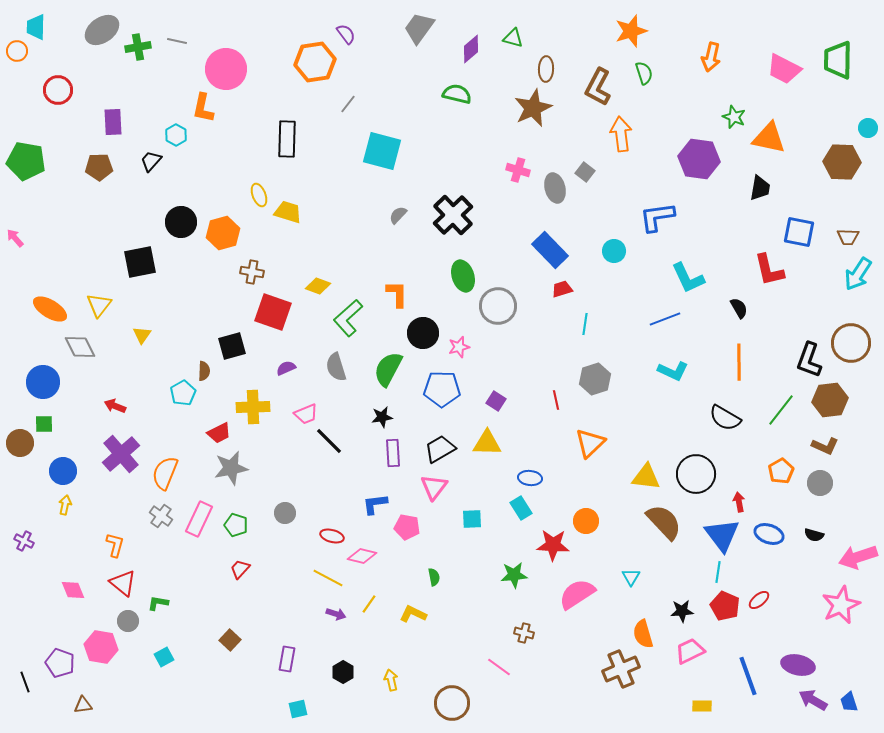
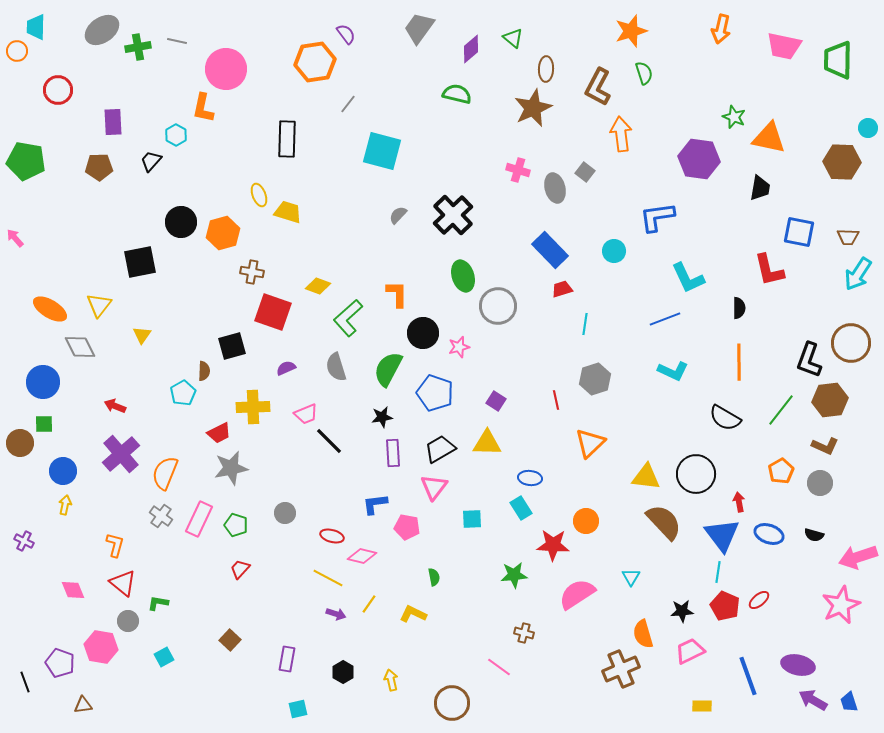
green triangle at (513, 38): rotated 25 degrees clockwise
orange arrow at (711, 57): moved 10 px right, 28 px up
pink trapezoid at (784, 69): moved 23 px up; rotated 15 degrees counterclockwise
black semicircle at (739, 308): rotated 30 degrees clockwise
blue pentagon at (442, 389): moved 7 px left, 4 px down; rotated 18 degrees clockwise
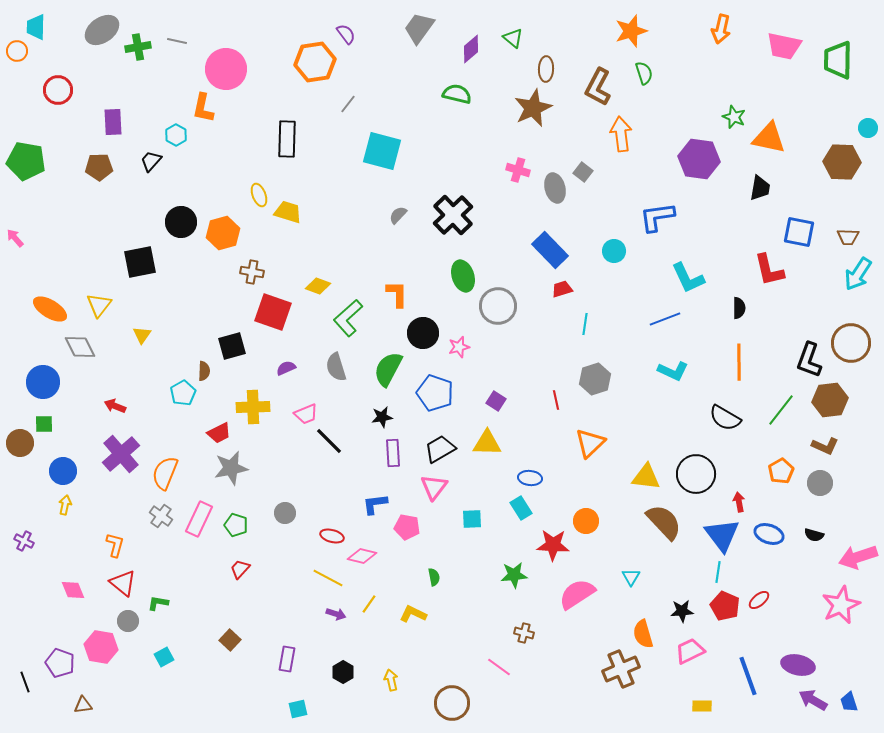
gray square at (585, 172): moved 2 px left
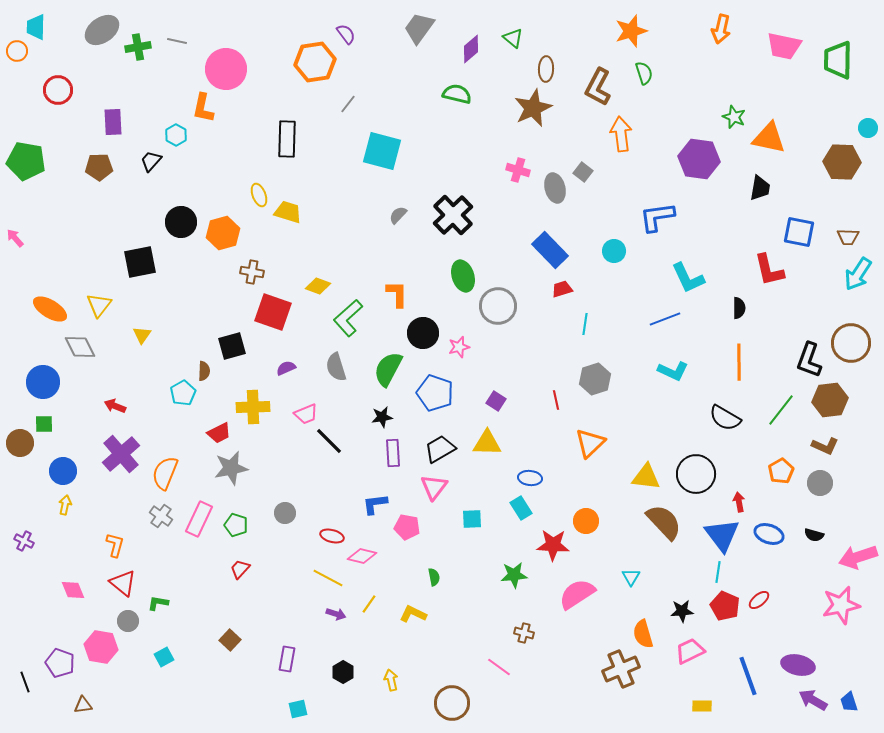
pink star at (841, 605): rotated 12 degrees clockwise
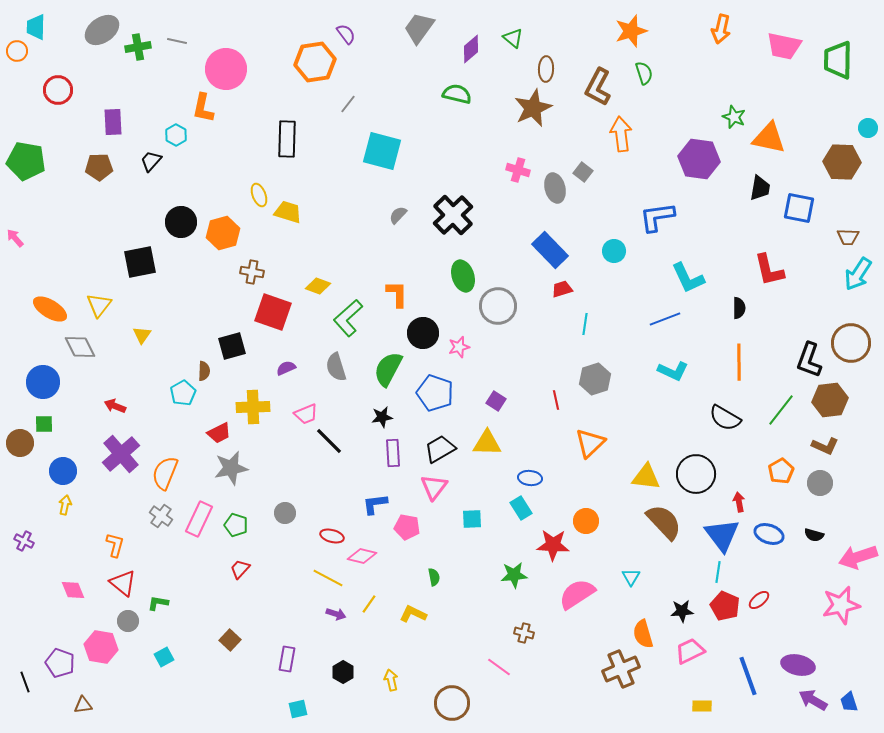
blue square at (799, 232): moved 24 px up
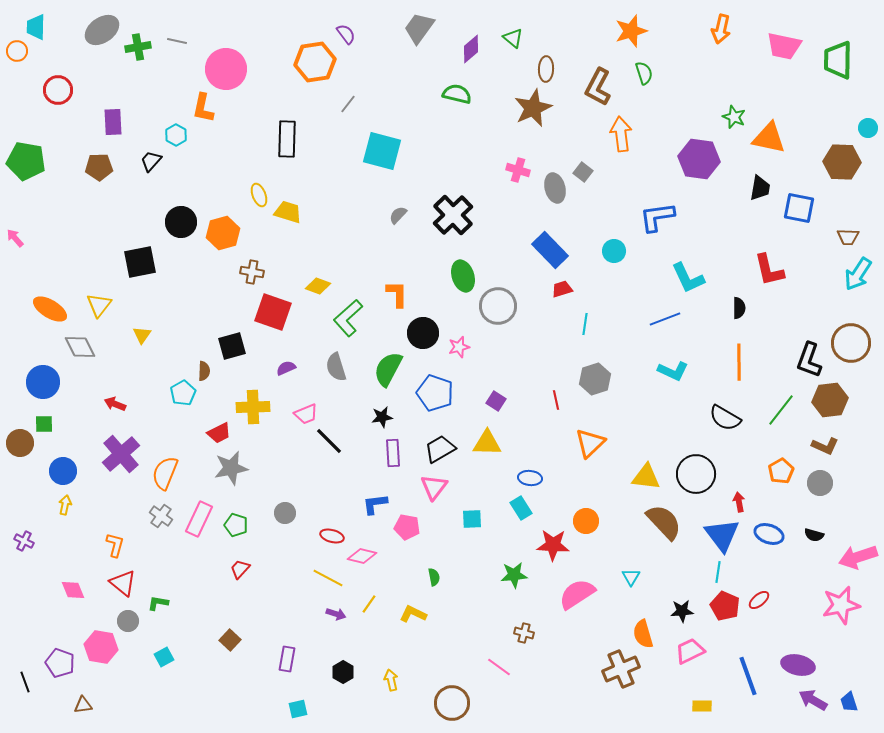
red arrow at (115, 406): moved 2 px up
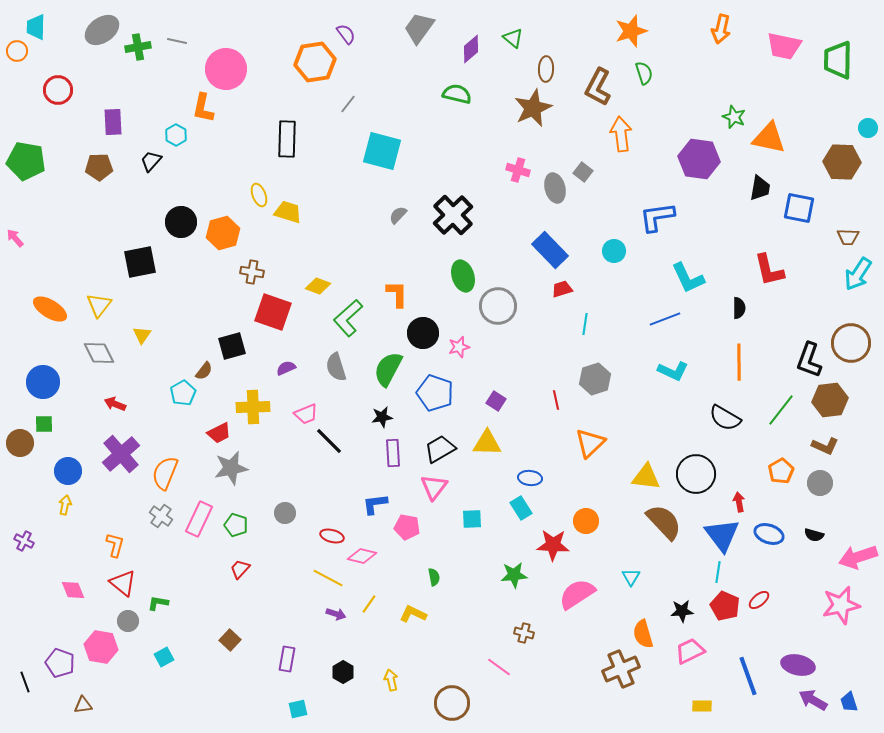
gray diamond at (80, 347): moved 19 px right, 6 px down
brown semicircle at (204, 371): rotated 36 degrees clockwise
blue circle at (63, 471): moved 5 px right
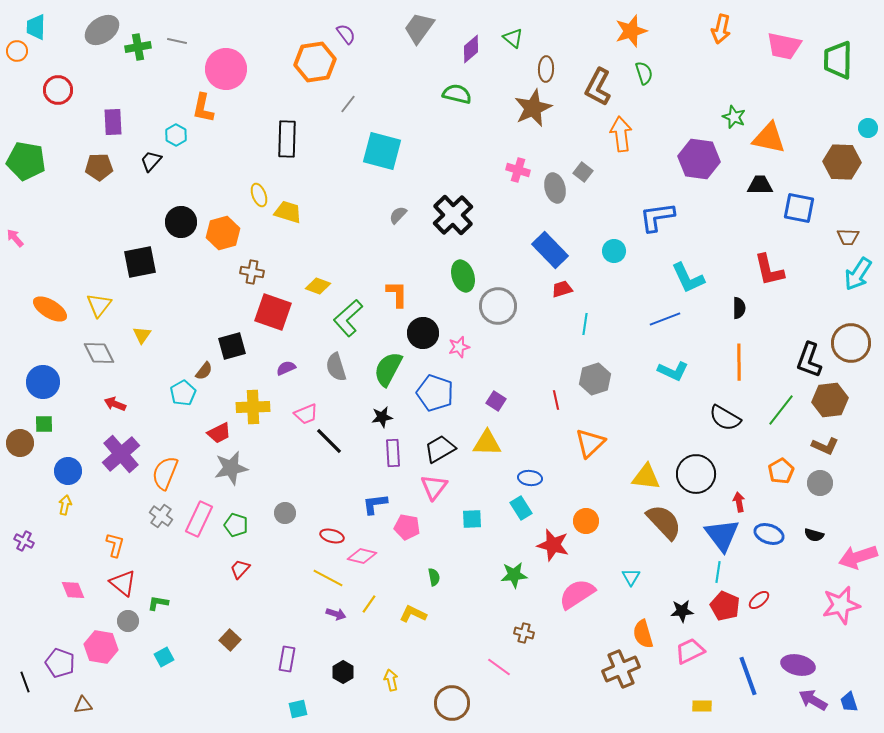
black trapezoid at (760, 188): moved 3 px up; rotated 100 degrees counterclockwise
red star at (553, 545): rotated 12 degrees clockwise
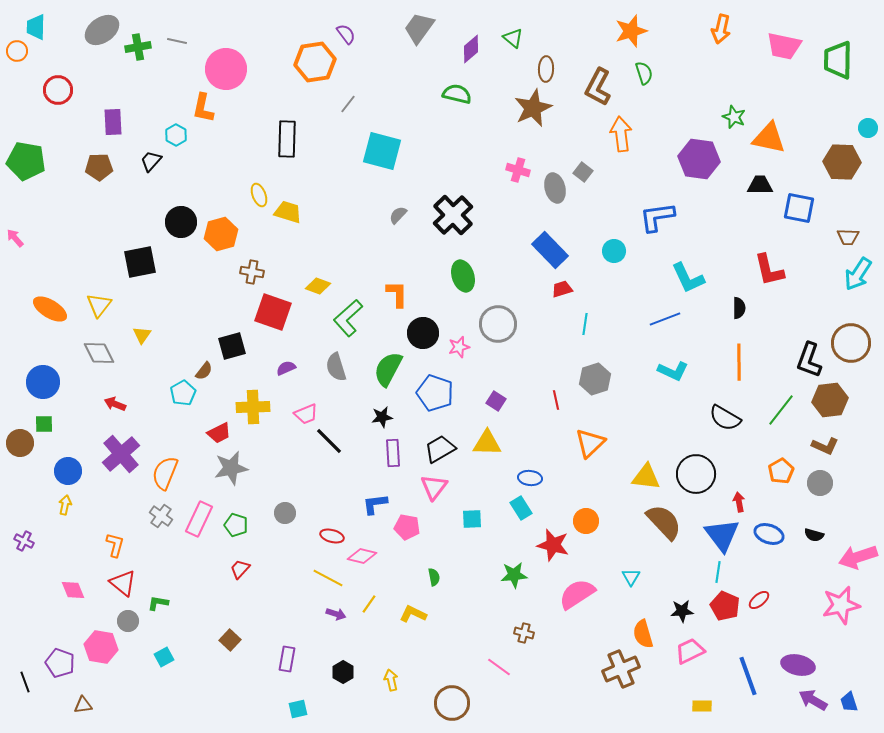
orange hexagon at (223, 233): moved 2 px left, 1 px down
gray circle at (498, 306): moved 18 px down
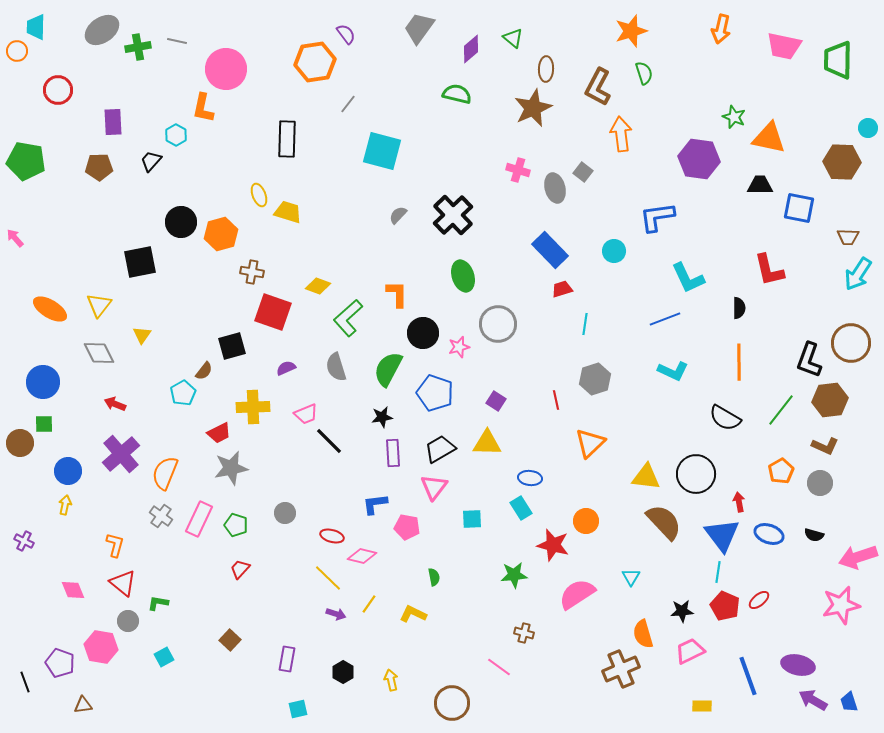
yellow line at (328, 578): rotated 16 degrees clockwise
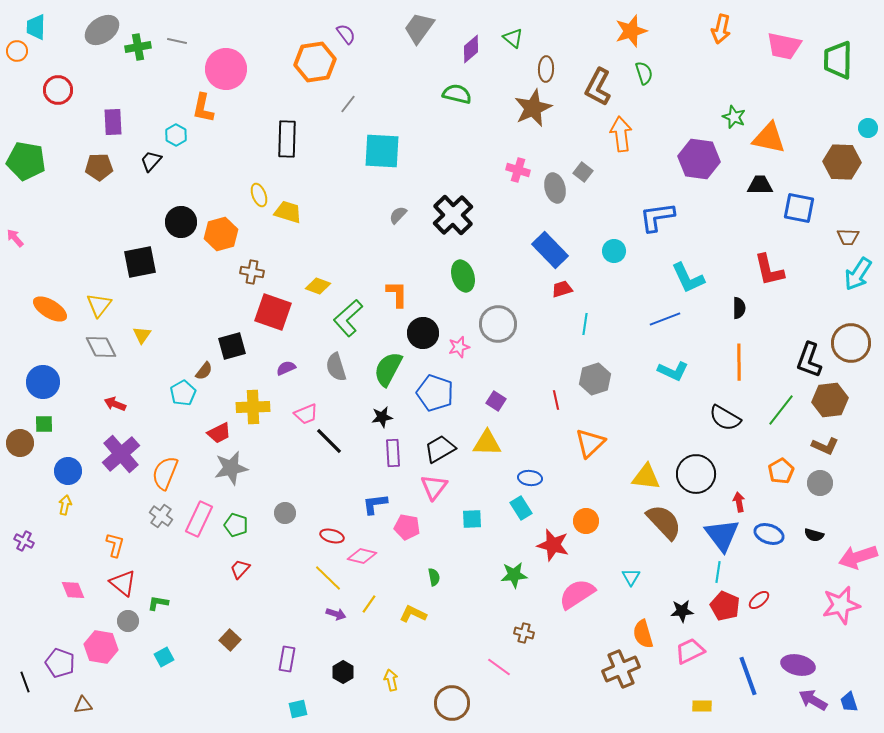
cyan square at (382, 151): rotated 12 degrees counterclockwise
gray diamond at (99, 353): moved 2 px right, 6 px up
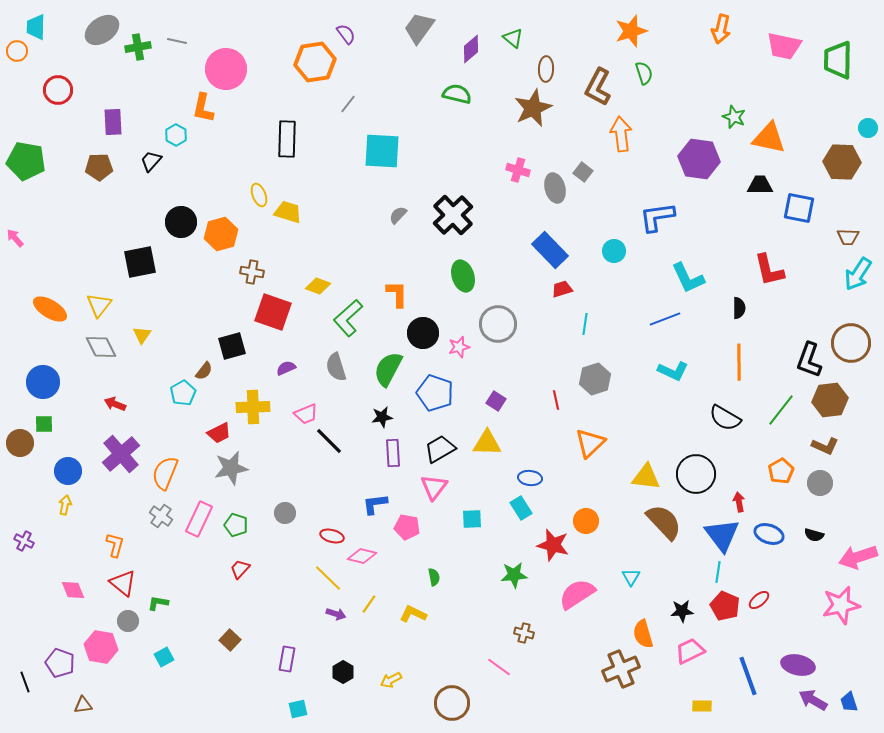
yellow arrow at (391, 680): rotated 105 degrees counterclockwise
